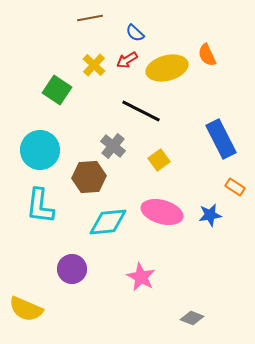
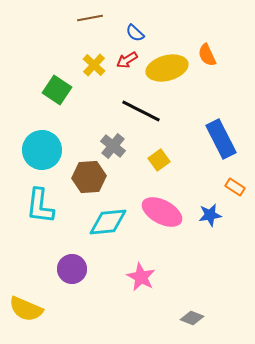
cyan circle: moved 2 px right
pink ellipse: rotated 12 degrees clockwise
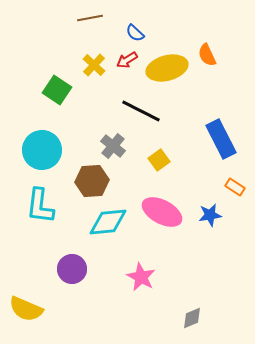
brown hexagon: moved 3 px right, 4 px down
gray diamond: rotated 45 degrees counterclockwise
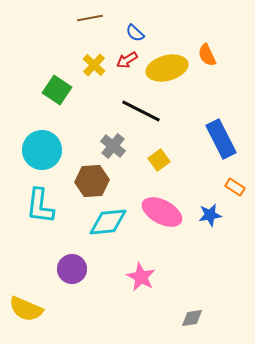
gray diamond: rotated 15 degrees clockwise
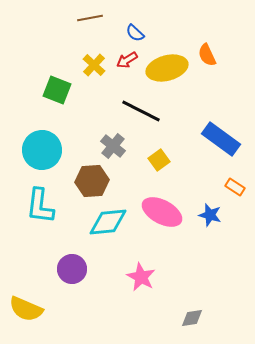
green square: rotated 12 degrees counterclockwise
blue rectangle: rotated 27 degrees counterclockwise
blue star: rotated 25 degrees clockwise
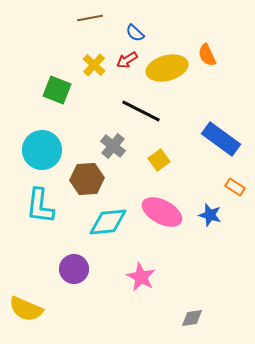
brown hexagon: moved 5 px left, 2 px up
purple circle: moved 2 px right
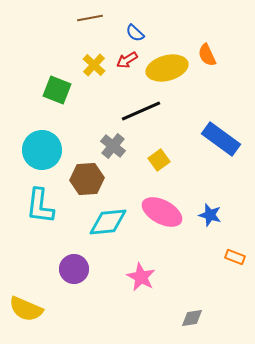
black line: rotated 51 degrees counterclockwise
orange rectangle: moved 70 px down; rotated 12 degrees counterclockwise
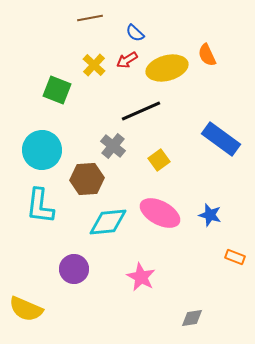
pink ellipse: moved 2 px left, 1 px down
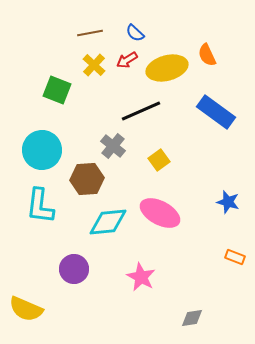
brown line: moved 15 px down
blue rectangle: moved 5 px left, 27 px up
blue star: moved 18 px right, 13 px up
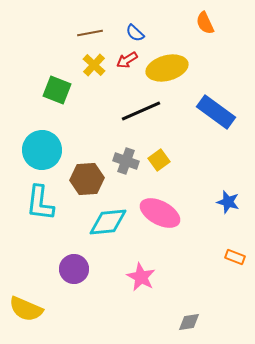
orange semicircle: moved 2 px left, 32 px up
gray cross: moved 13 px right, 15 px down; rotated 20 degrees counterclockwise
cyan L-shape: moved 3 px up
gray diamond: moved 3 px left, 4 px down
